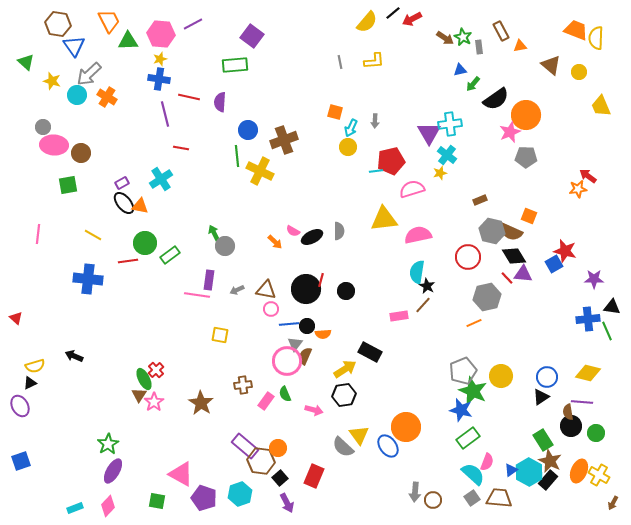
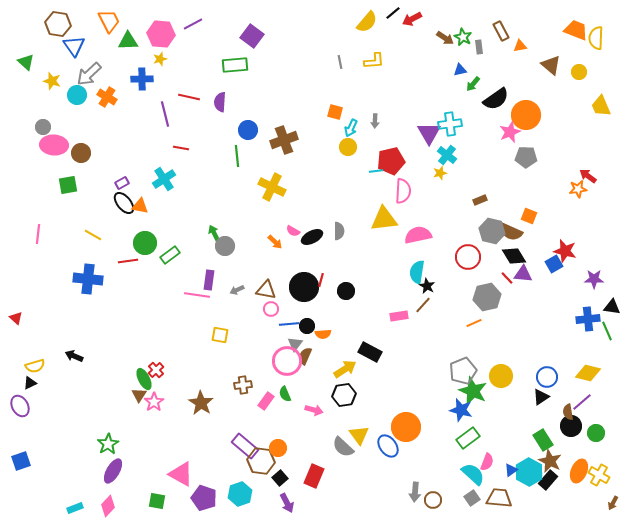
blue cross at (159, 79): moved 17 px left; rotated 10 degrees counterclockwise
yellow cross at (260, 171): moved 12 px right, 16 px down
cyan cross at (161, 179): moved 3 px right
pink semicircle at (412, 189): moved 9 px left, 2 px down; rotated 110 degrees clockwise
black circle at (306, 289): moved 2 px left, 2 px up
purple line at (582, 402): rotated 45 degrees counterclockwise
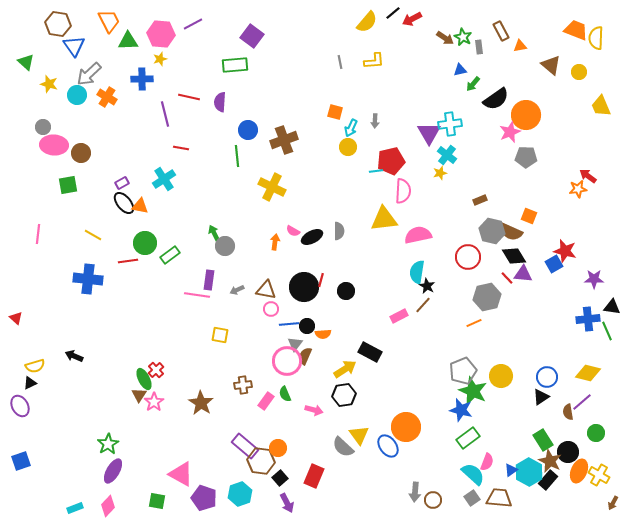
yellow star at (52, 81): moved 3 px left, 3 px down
orange arrow at (275, 242): rotated 126 degrees counterclockwise
pink rectangle at (399, 316): rotated 18 degrees counterclockwise
black circle at (571, 426): moved 3 px left, 26 px down
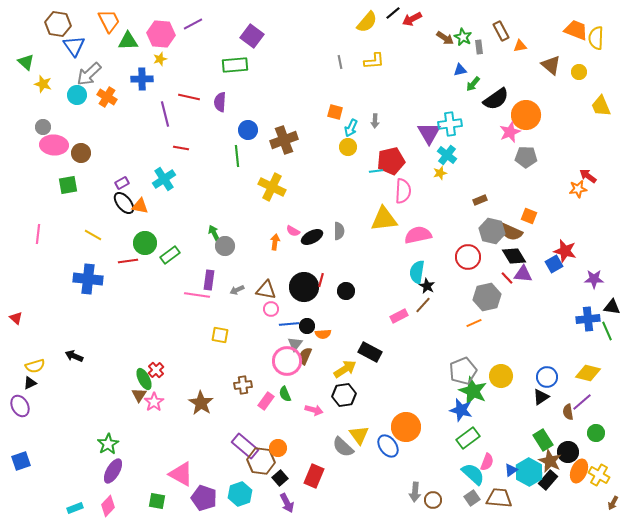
yellow star at (49, 84): moved 6 px left
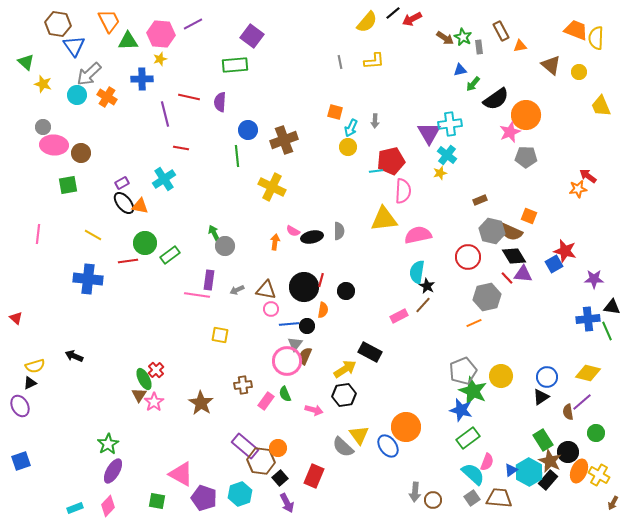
black ellipse at (312, 237): rotated 15 degrees clockwise
orange semicircle at (323, 334): moved 24 px up; rotated 77 degrees counterclockwise
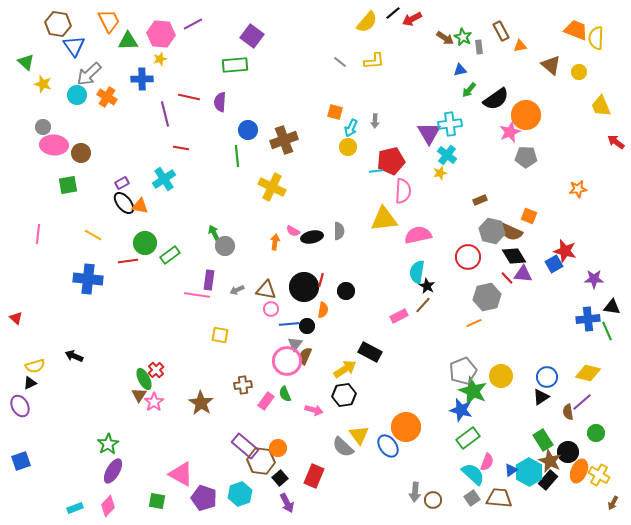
gray line at (340, 62): rotated 40 degrees counterclockwise
green arrow at (473, 84): moved 4 px left, 6 px down
red arrow at (588, 176): moved 28 px right, 34 px up
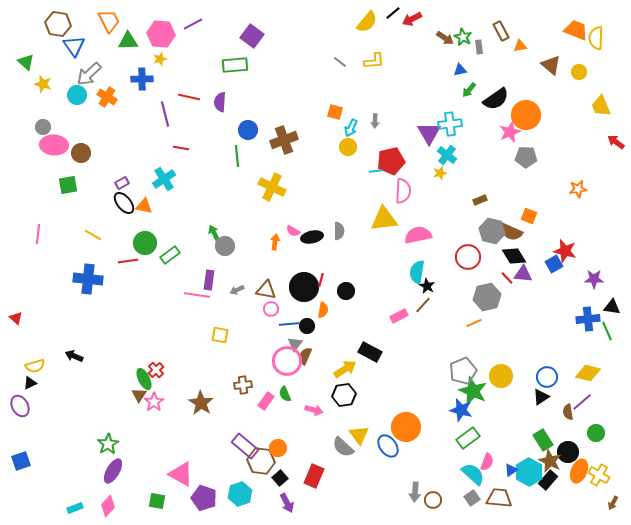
orange triangle at (140, 206): moved 4 px right
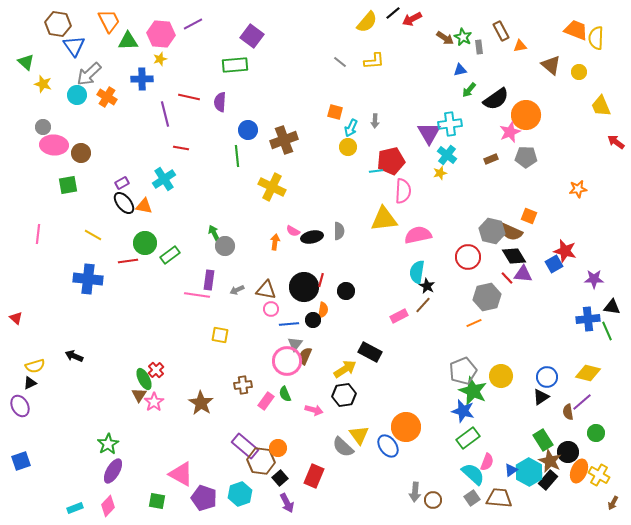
brown rectangle at (480, 200): moved 11 px right, 41 px up
black circle at (307, 326): moved 6 px right, 6 px up
blue star at (461, 410): moved 2 px right, 1 px down
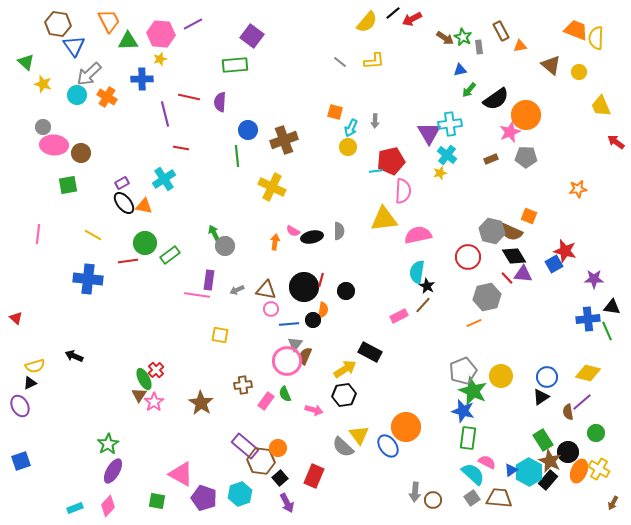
green rectangle at (468, 438): rotated 45 degrees counterclockwise
pink semicircle at (487, 462): rotated 84 degrees counterclockwise
yellow cross at (599, 475): moved 6 px up
